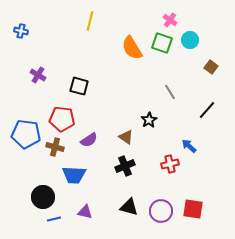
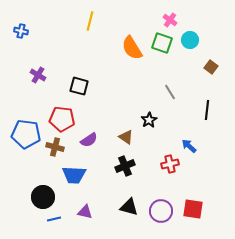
black line: rotated 36 degrees counterclockwise
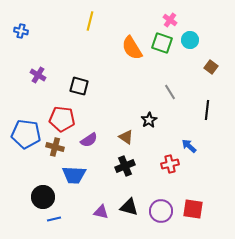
purple triangle: moved 16 px right
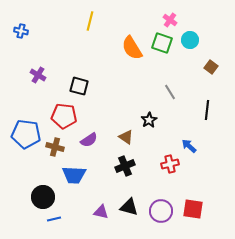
red pentagon: moved 2 px right, 3 px up
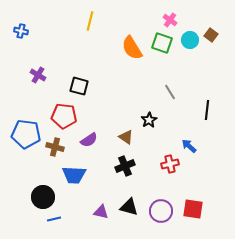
brown square: moved 32 px up
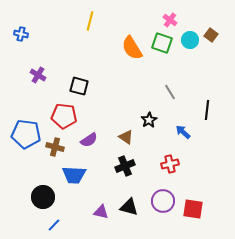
blue cross: moved 3 px down
blue arrow: moved 6 px left, 14 px up
purple circle: moved 2 px right, 10 px up
blue line: moved 6 px down; rotated 32 degrees counterclockwise
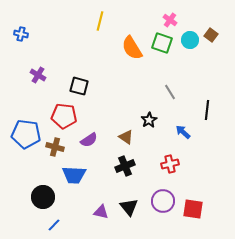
yellow line: moved 10 px right
black triangle: rotated 36 degrees clockwise
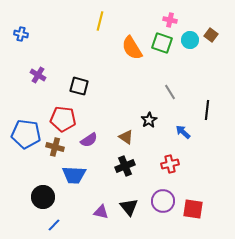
pink cross: rotated 24 degrees counterclockwise
red pentagon: moved 1 px left, 3 px down
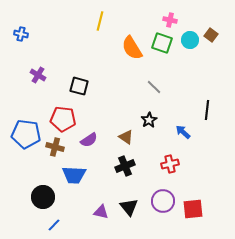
gray line: moved 16 px left, 5 px up; rotated 14 degrees counterclockwise
red square: rotated 15 degrees counterclockwise
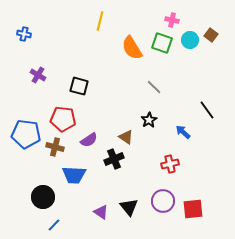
pink cross: moved 2 px right
blue cross: moved 3 px right
black line: rotated 42 degrees counterclockwise
black cross: moved 11 px left, 7 px up
purple triangle: rotated 21 degrees clockwise
